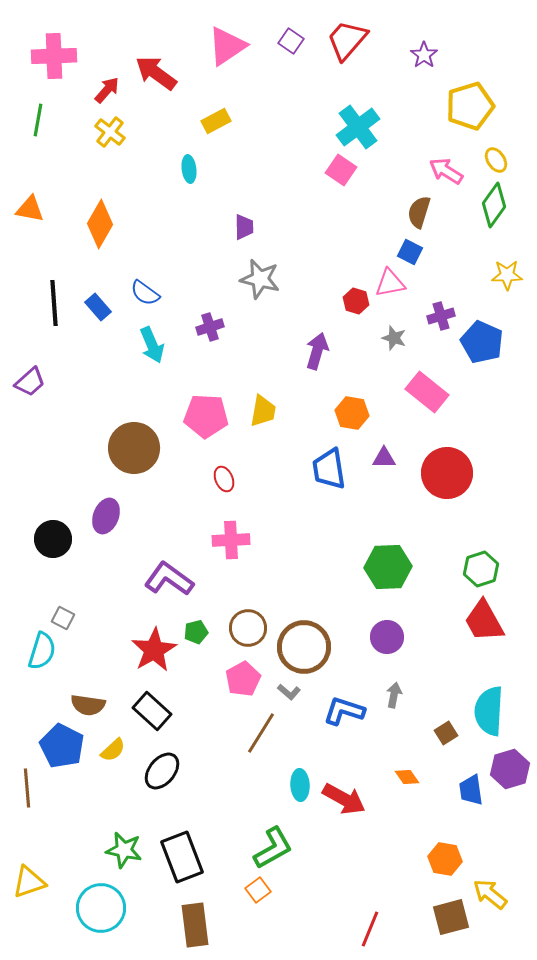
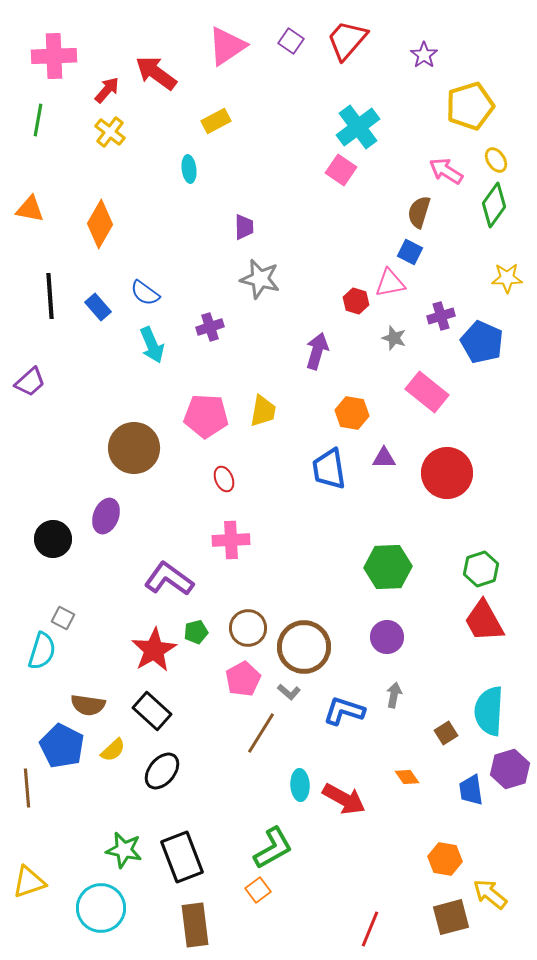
yellow star at (507, 275): moved 3 px down
black line at (54, 303): moved 4 px left, 7 px up
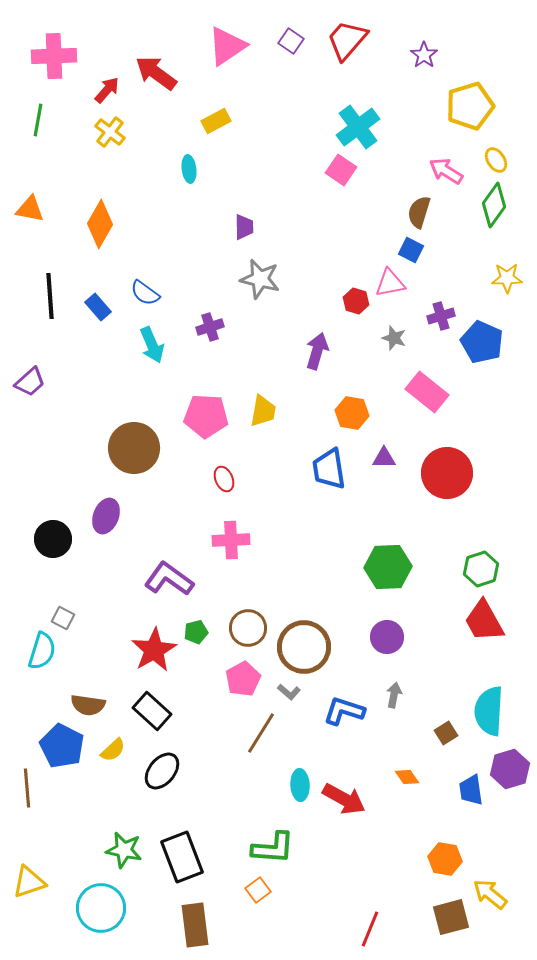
blue square at (410, 252): moved 1 px right, 2 px up
green L-shape at (273, 848): rotated 33 degrees clockwise
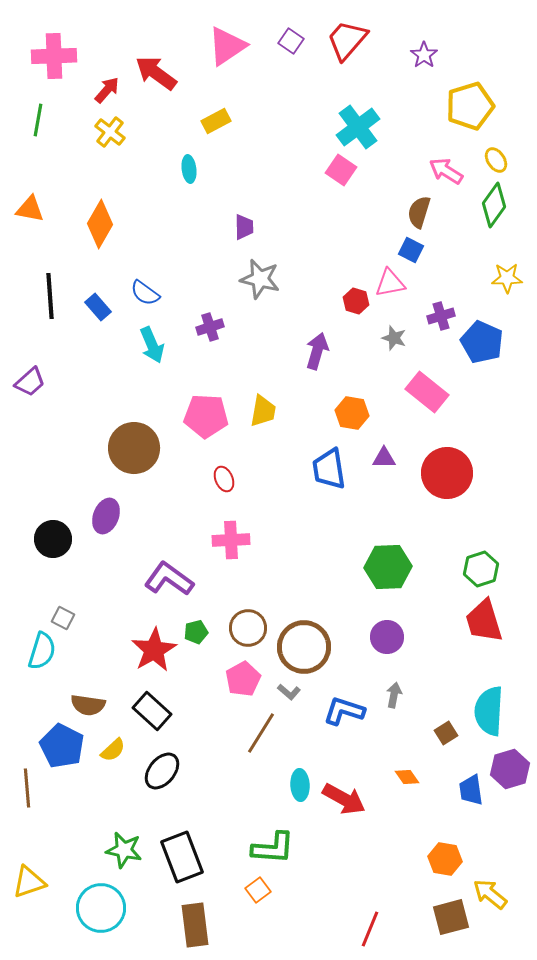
red trapezoid at (484, 621): rotated 12 degrees clockwise
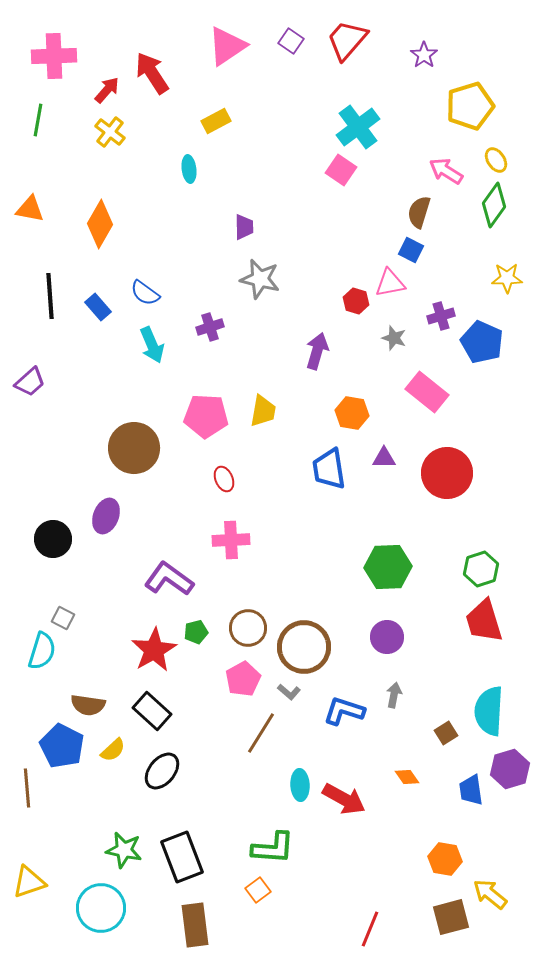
red arrow at (156, 73): moved 4 px left; rotated 21 degrees clockwise
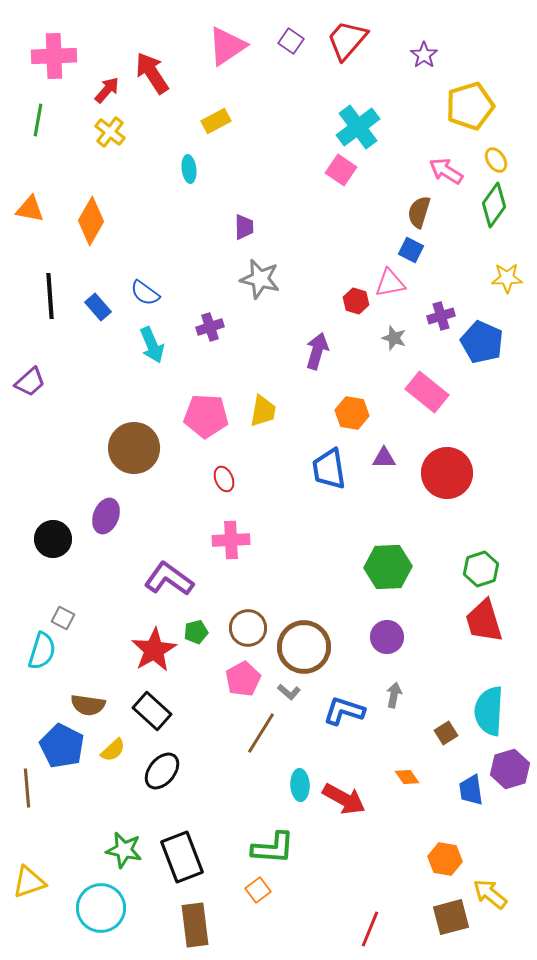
orange diamond at (100, 224): moved 9 px left, 3 px up
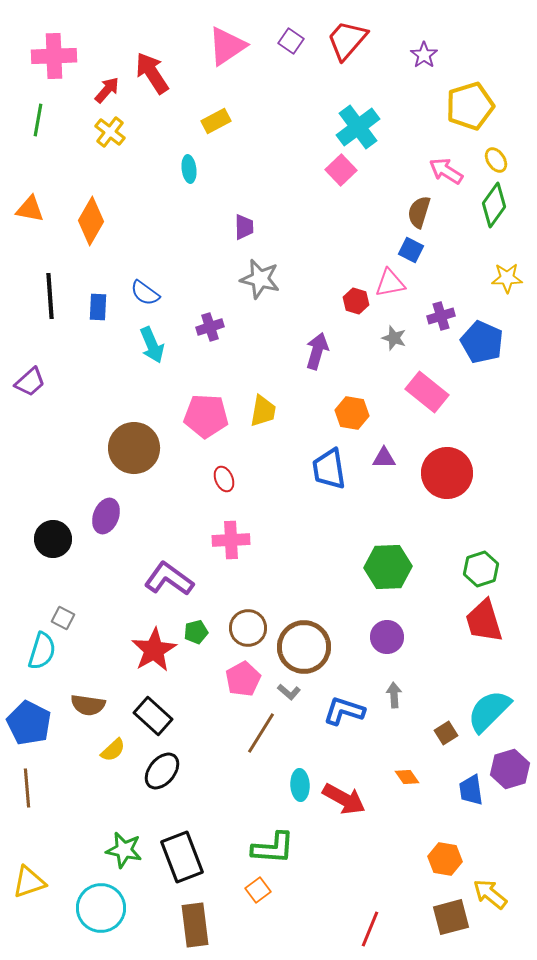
pink square at (341, 170): rotated 12 degrees clockwise
blue rectangle at (98, 307): rotated 44 degrees clockwise
gray arrow at (394, 695): rotated 15 degrees counterclockwise
black rectangle at (152, 711): moved 1 px right, 5 px down
cyan semicircle at (489, 711): rotated 42 degrees clockwise
blue pentagon at (62, 746): moved 33 px left, 23 px up
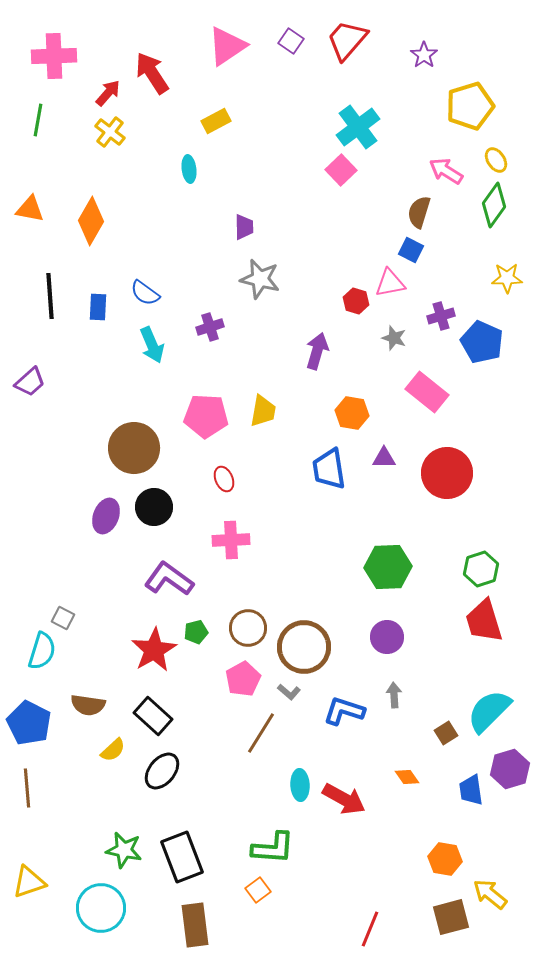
red arrow at (107, 90): moved 1 px right, 3 px down
black circle at (53, 539): moved 101 px right, 32 px up
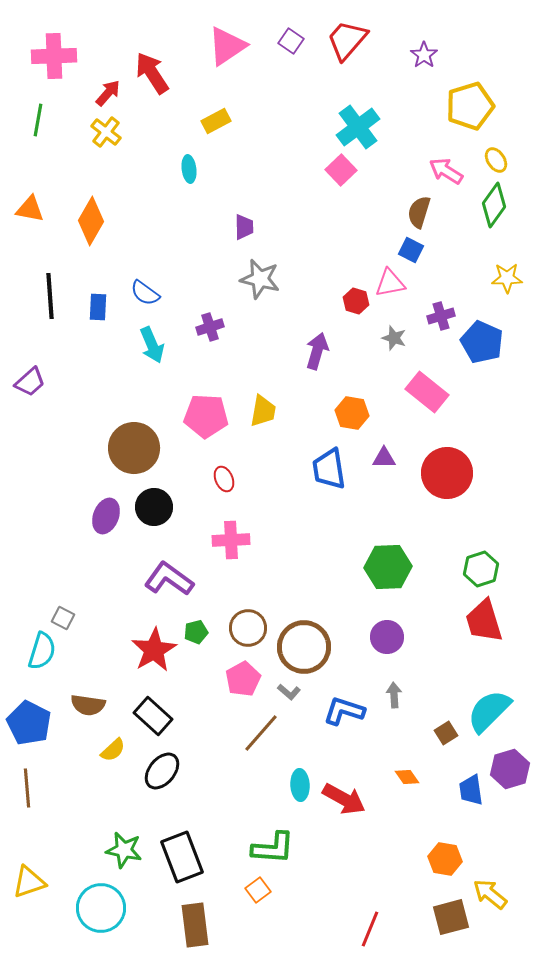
yellow cross at (110, 132): moved 4 px left
brown line at (261, 733): rotated 9 degrees clockwise
